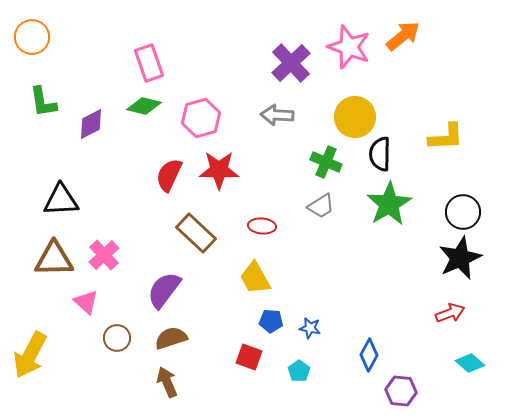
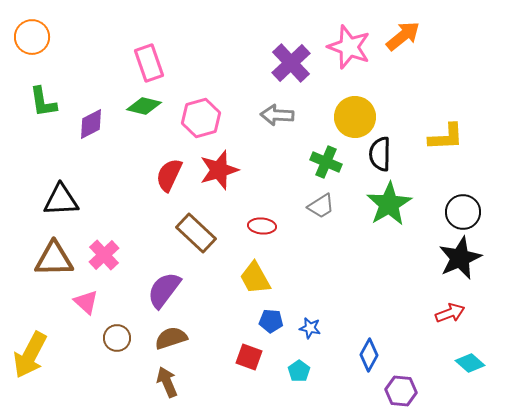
red star: rotated 18 degrees counterclockwise
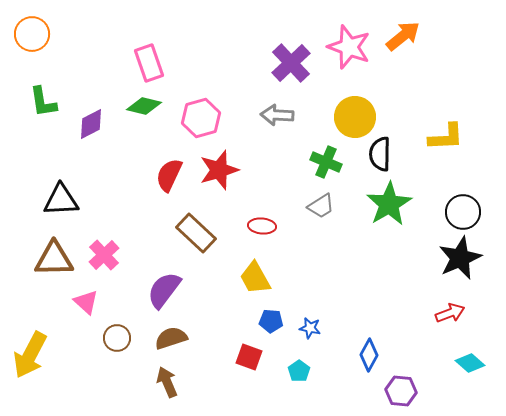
orange circle: moved 3 px up
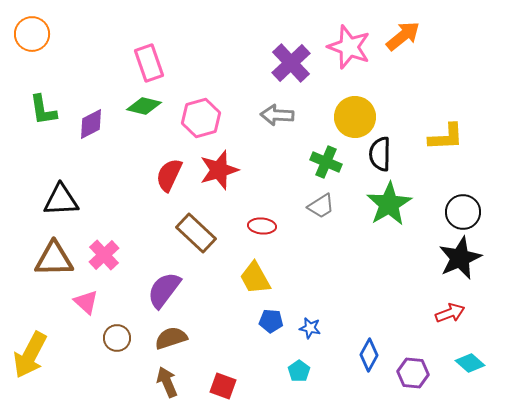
green L-shape: moved 8 px down
red square: moved 26 px left, 29 px down
purple hexagon: moved 12 px right, 18 px up
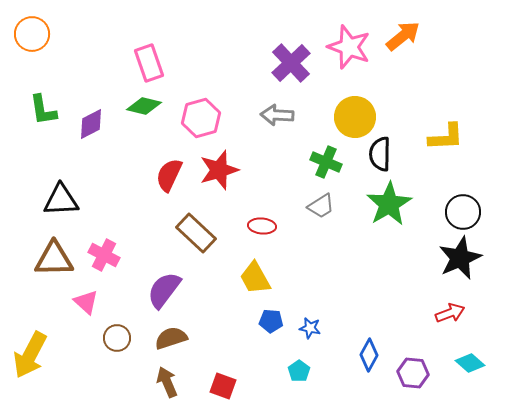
pink cross: rotated 20 degrees counterclockwise
